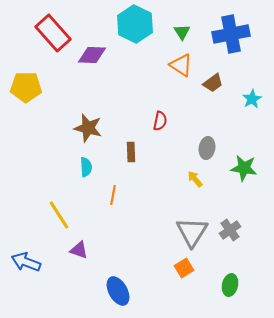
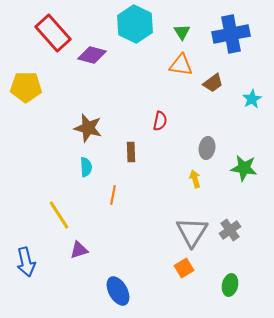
purple diamond: rotated 12 degrees clockwise
orange triangle: rotated 25 degrees counterclockwise
yellow arrow: rotated 24 degrees clockwise
purple triangle: rotated 36 degrees counterclockwise
blue arrow: rotated 124 degrees counterclockwise
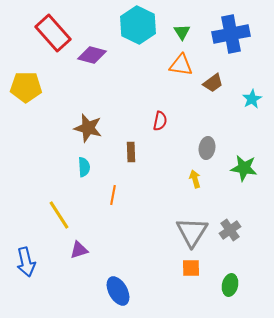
cyan hexagon: moved 3 px right, 1 px down
cyan semicircle: moved 2 px left
orange square: moved 7 px right; rotated 30 degrees clockwise
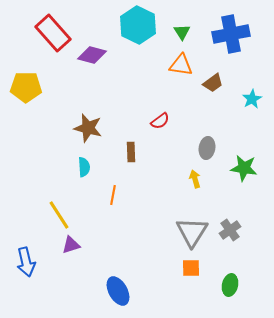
red semicircle: rotated 42 degrees clockwise
purple triangle: moved 8 px left, 5 px up
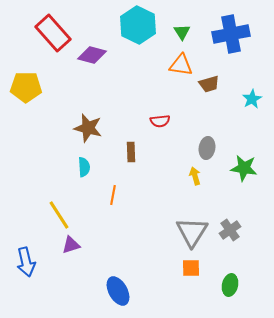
brown trapezoid: moved 4 px left, 1 px down; rotated 20 degrees clockwise
red semicircle: rotated 30 degrees clockwise
yellow arrow: moved 3 px up
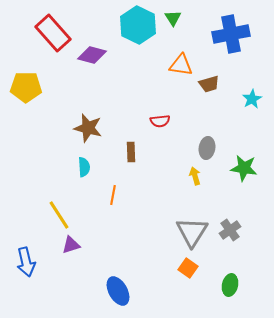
green triangle: moved 9 px left, 14 px up
orange square: moved 3 px left; rotated 36 degrees clockwise
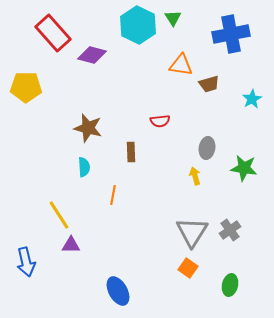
purple triangle: rotated 18 degrees clockwise
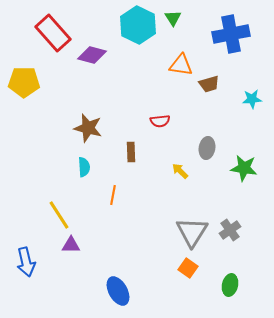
yellow pentagon: moved 2 px left, 5 px up
cyan star: rotated 24 degrees clockwise
yellow arrow: moved 15 px left, 5 px up; rotated 30 degrees counterclockwise
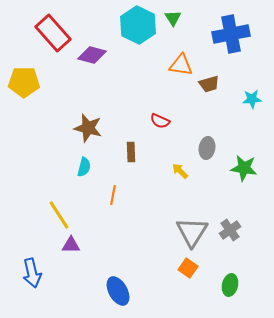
red semicircle: rotated 30 degrees clockwise
cyan semicircle: rotated 18 degrees clockwise
blue arrow: moved 6 px right, 11 px down
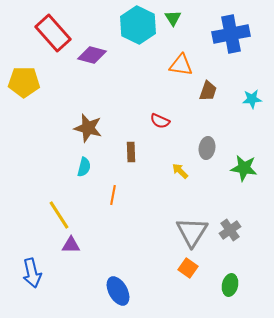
brown trapezoid: moved 1 px left, 7 px down; rotated 55 degrees counterclockwise
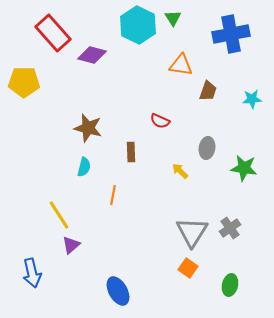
gray cross: moved 2 px up
purple triangle: rotated 42 degrees counterclockwise
